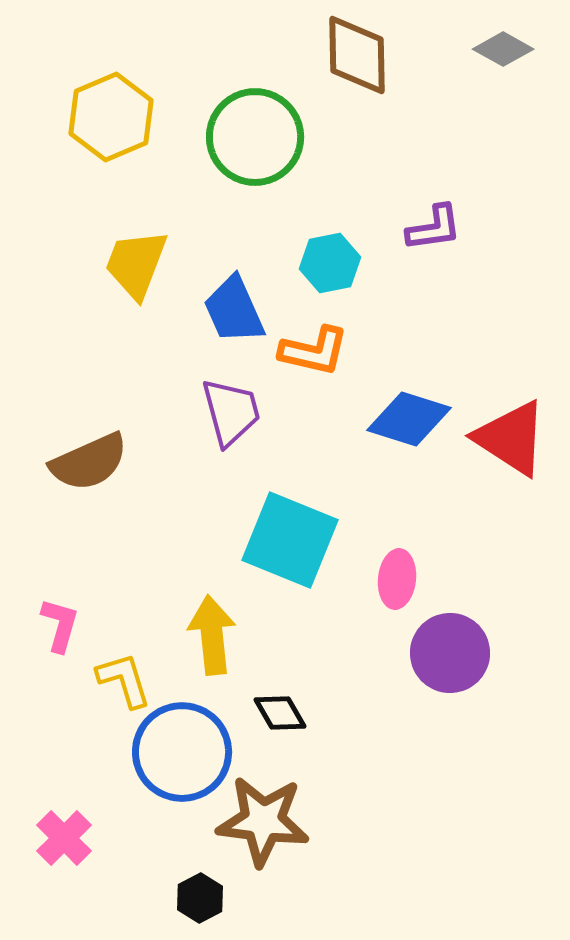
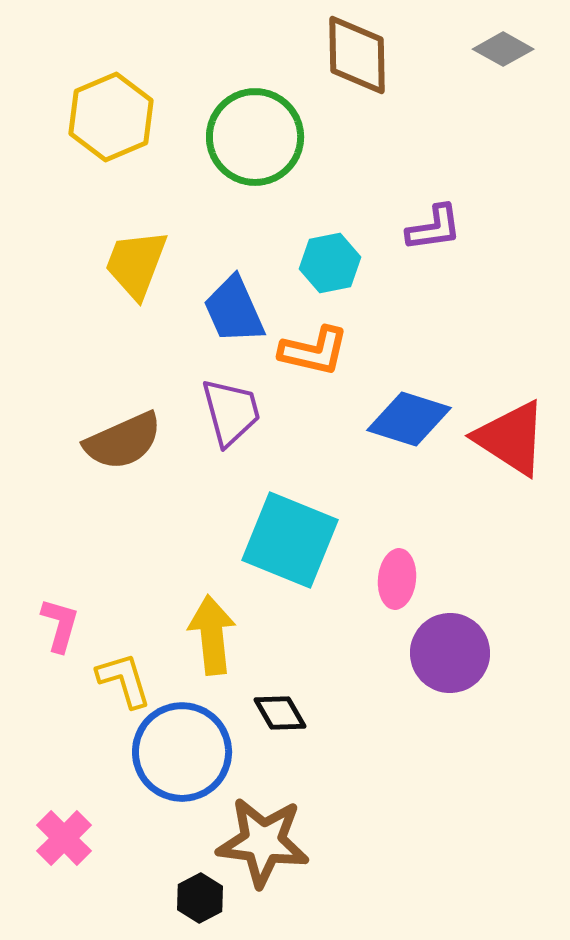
brown semicircle: moved 34 px right, 21 px up
brown star: moved 21 px down
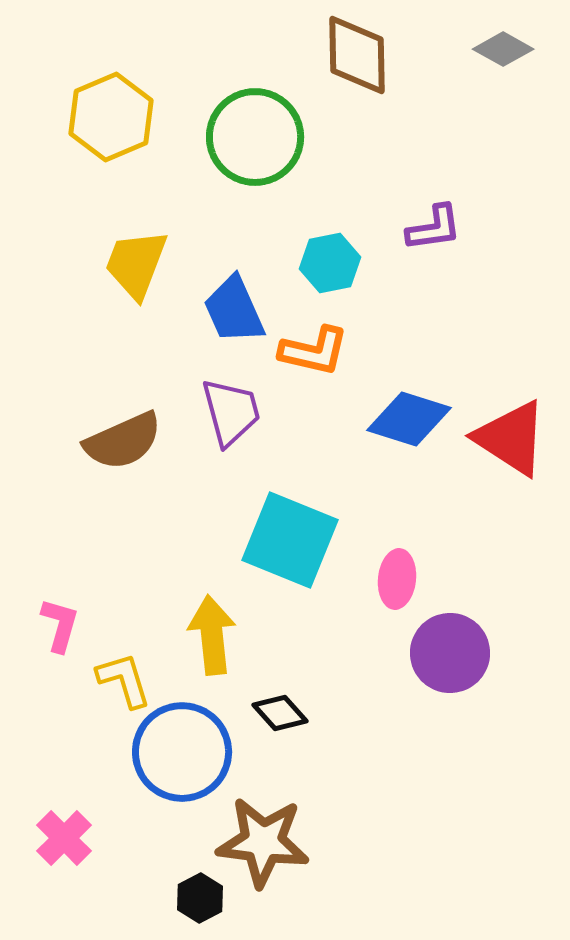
black diamond: rotated 12 degrees counterclockwise
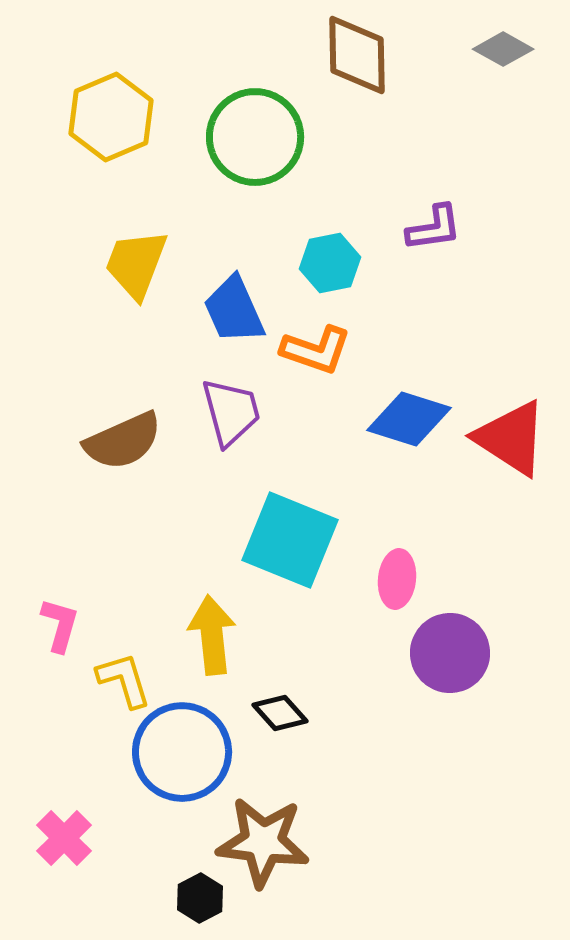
orange L-shape: moved 2 px right, 1 px up; rotated 6 degrees clockwise
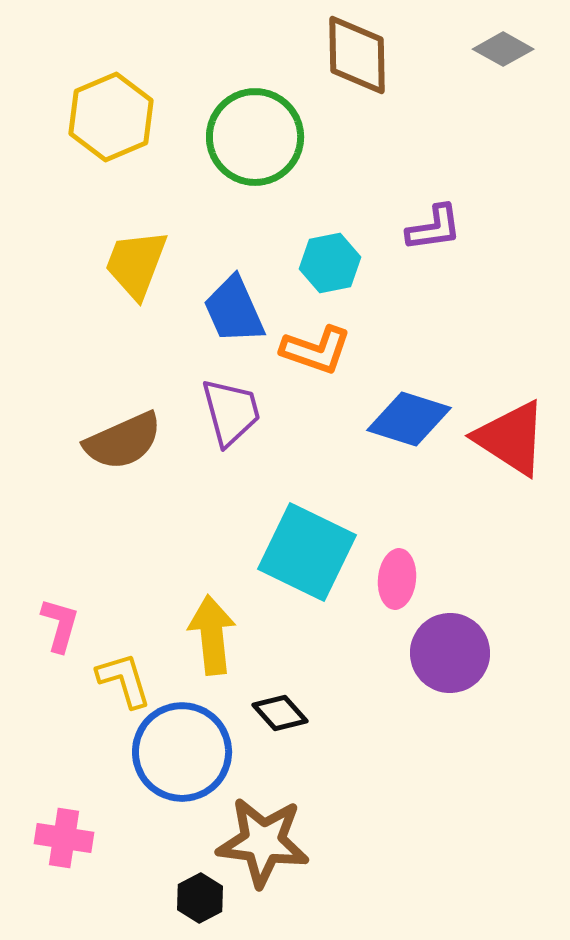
cyan square: moved 17 px right, 12 px down; rotated 4 degrees clockwise
pink cross: rotated 36 degrees counterclockwise
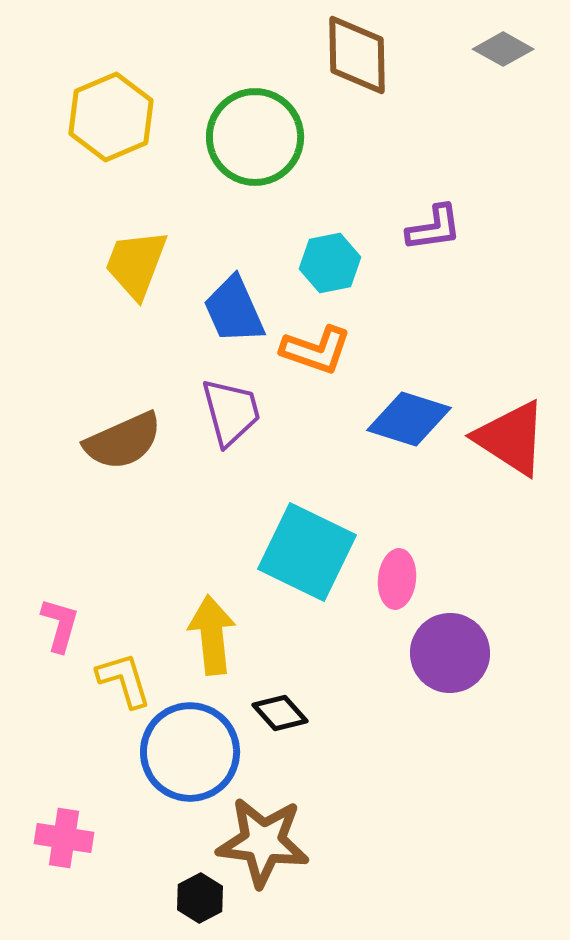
blue circle: moved 8 px right
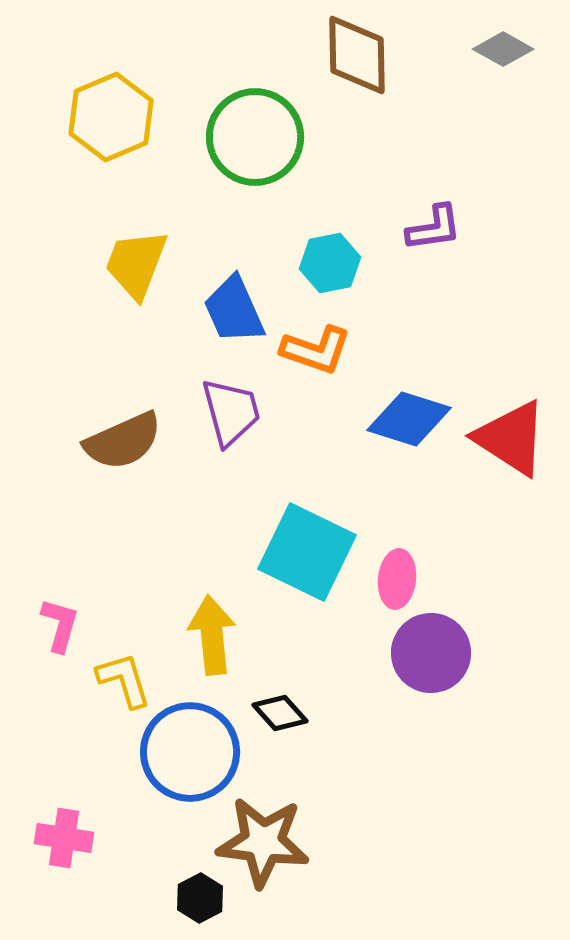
purple circle: moved 19 px left
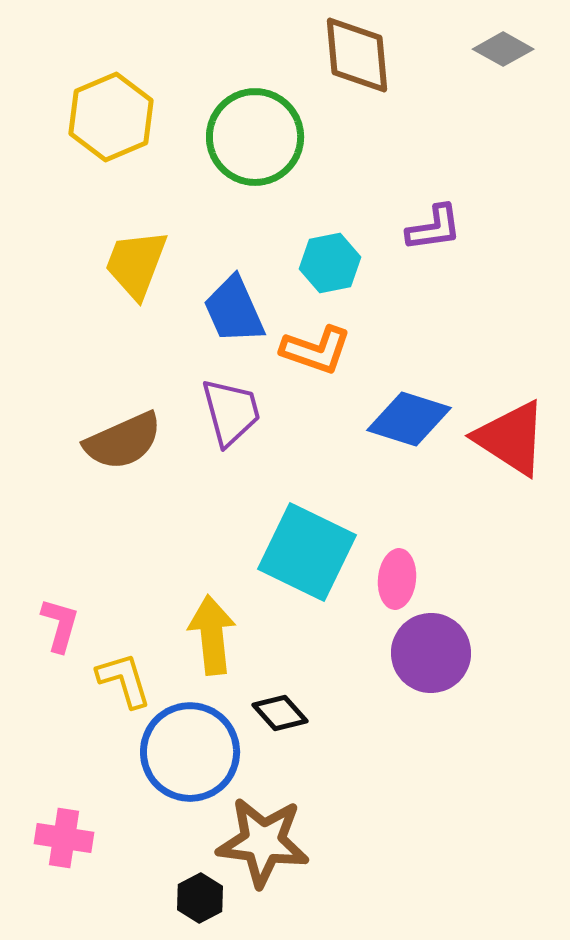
brown diamond: rotated 4 degrees counterclockwise
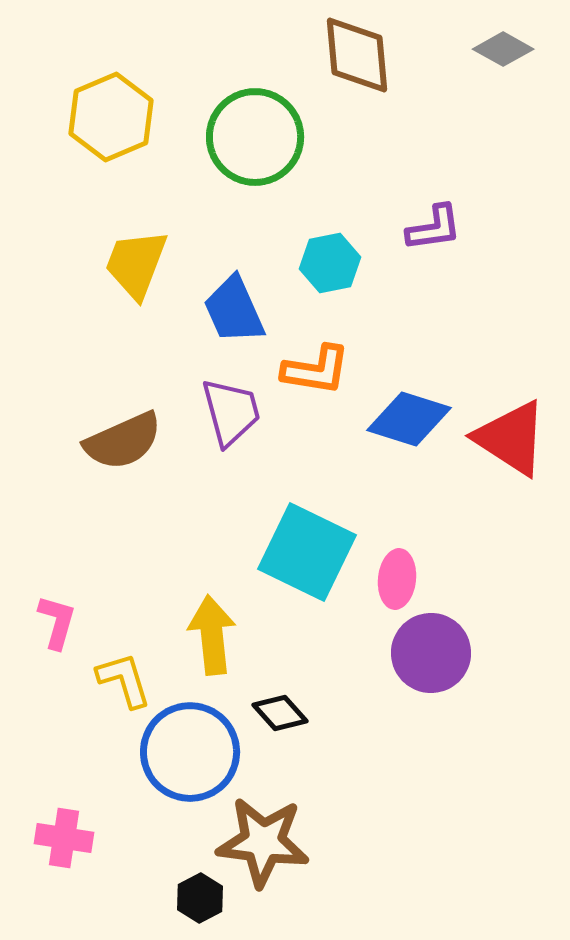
orange L-shape: moved 20 px down; rotated 10 degrees counterclockwise
pink L-shape: moved 3 px left, 3 px up
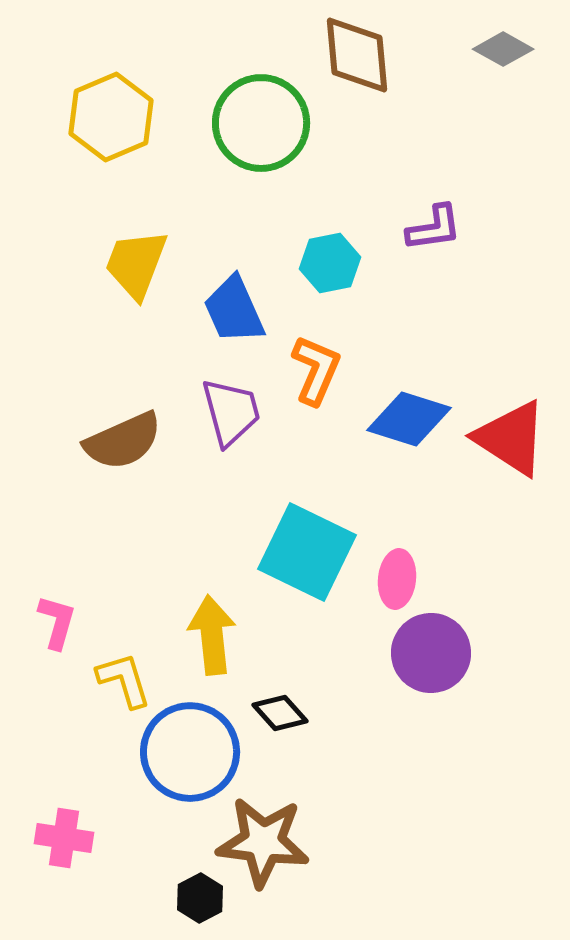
green circle: moved 6 px right, 14 px up
orange L-shape: rotated 76 degrees counterclockwise
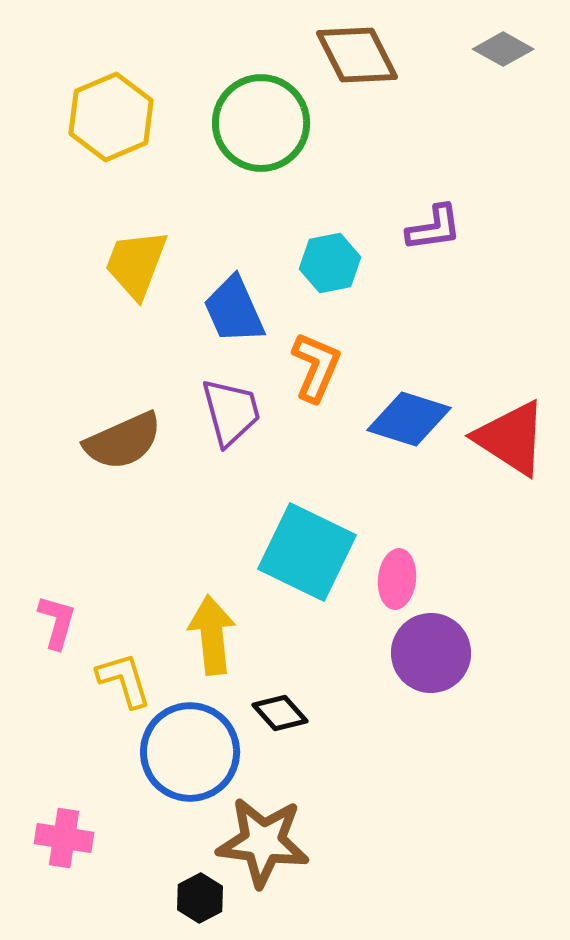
brown diamond: rotated 22 degrees counterclockwise
orange L-shape: moved 3 px up
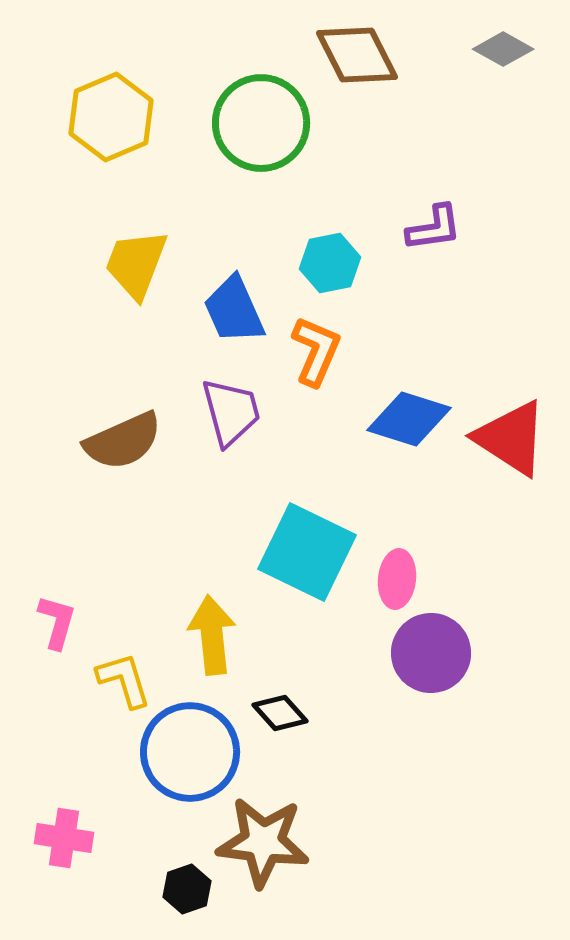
orange L-shape: moved 16 px up
black hexagon: moved 13 px left, 9 px up; rotated 9 degrees clockwise
